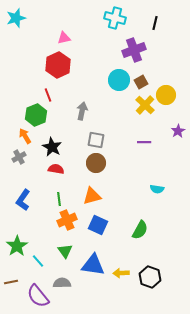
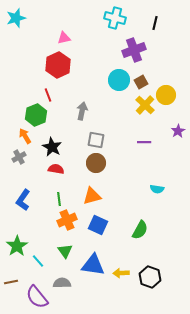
purple semicircle: moved 1 px left, 1 px down
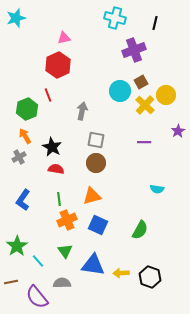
cyan circle: moved 1 px right, 11 px down
green hexagon: moved 9 px left, 6 px up
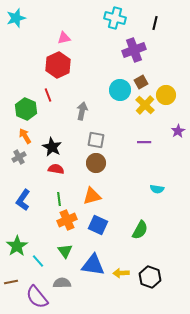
cyan circle: moved 1 px up
green hexagon: moved 1 px left; rotated 15 degrees counterclockwise
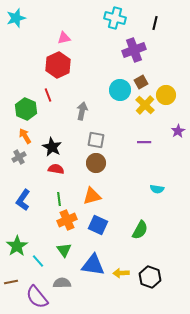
green triangle: moved 1 px left, 1 px up
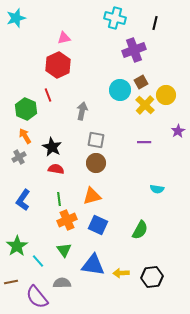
black hexagon: moved 2 px right; rotated 25 degrees counterclockwise
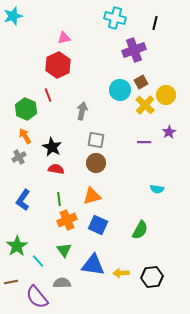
cyan star: moved 3 px left, 2 px up
purple star: moved 9 px left, 1 px down
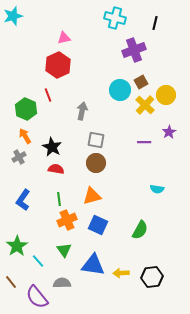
brown line: rotated 64 degrees clockwise
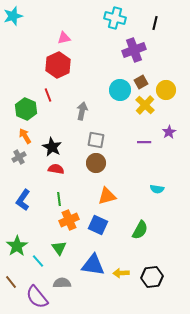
yellow circle: moved 5 px up
orange triangle: moved 15 px right
orange cross: moved 2 px right
green triangle: moved 5 px left, 2 px up
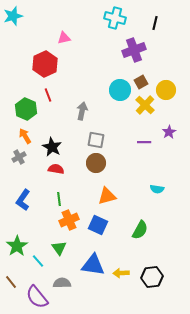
red hexagon: moved 13 px left, 1 px up
